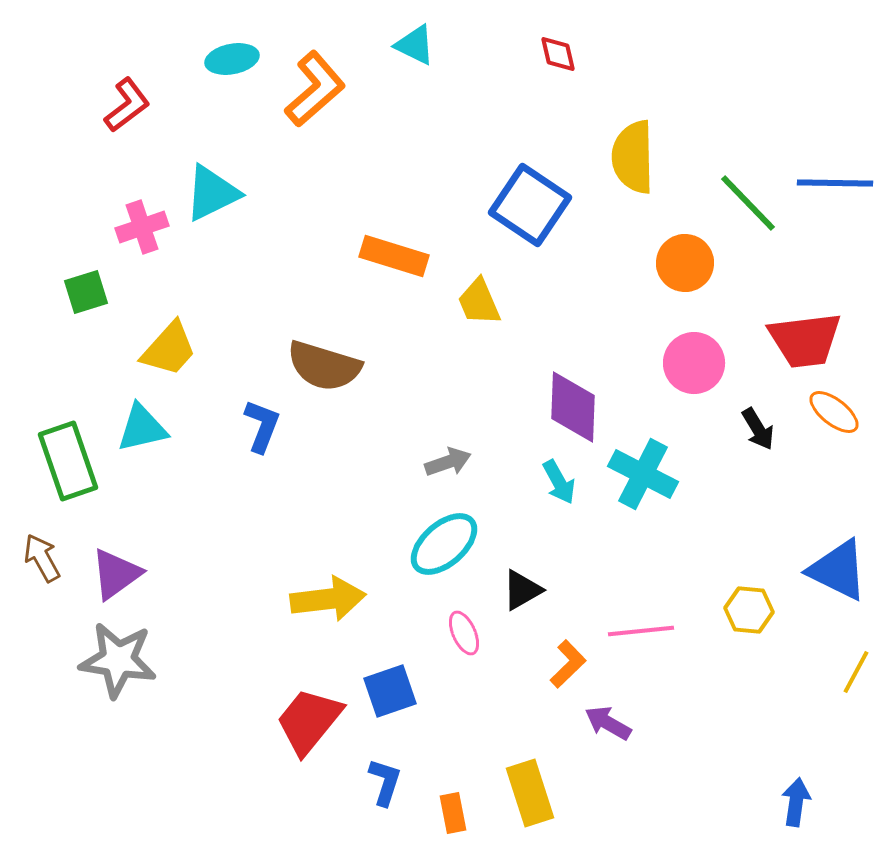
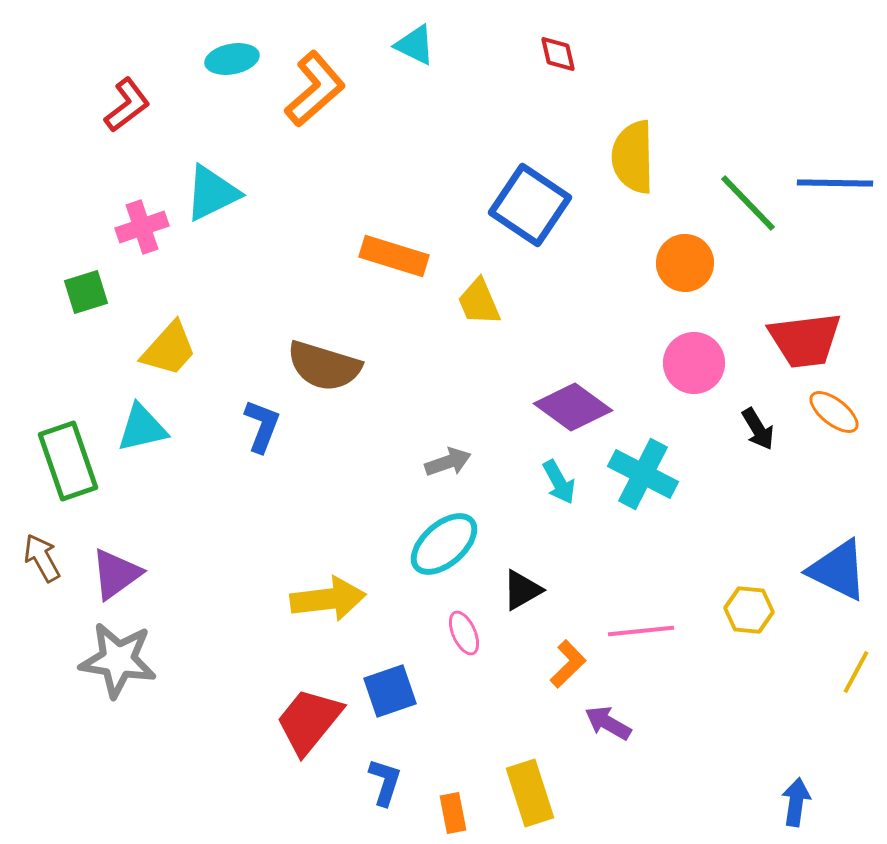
purple diamond at (573, 407): rotated 56 degrees counterclockwise
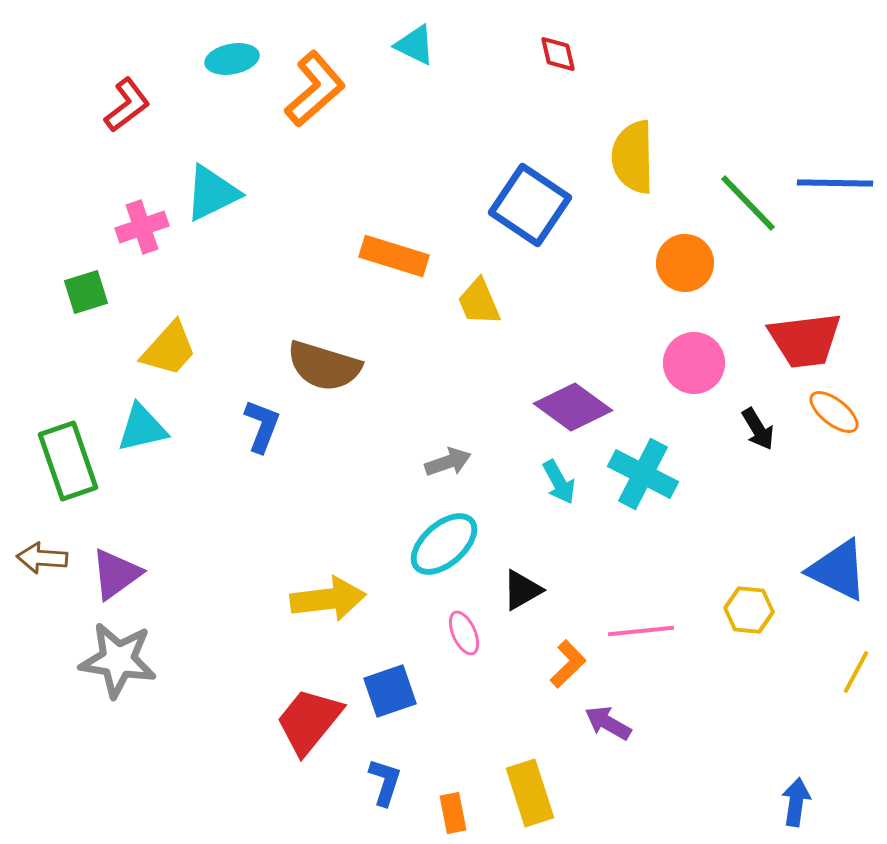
brown arrow at (42, 558): rotated 57 degrees counterclockwise
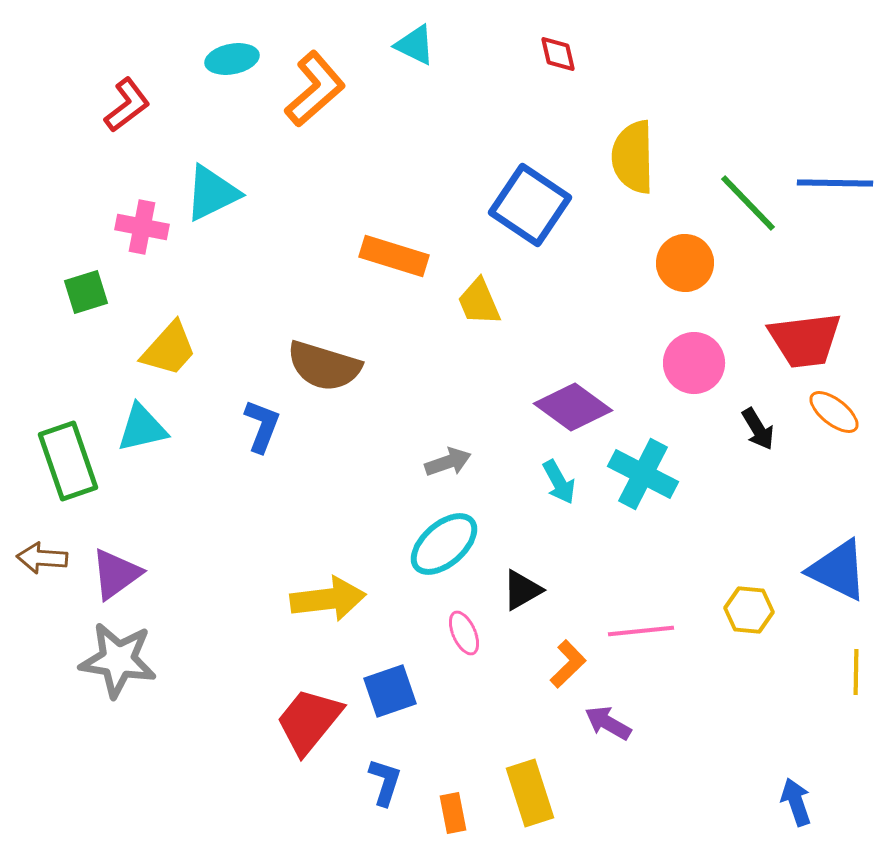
pink cross at (142, 227): rotated 30 degrees clockwise
yellow line at (856, 672): rotated 27 degrees counterclockwise
blue arrow at (796, 802): rotated 27 degrees counterclockwise
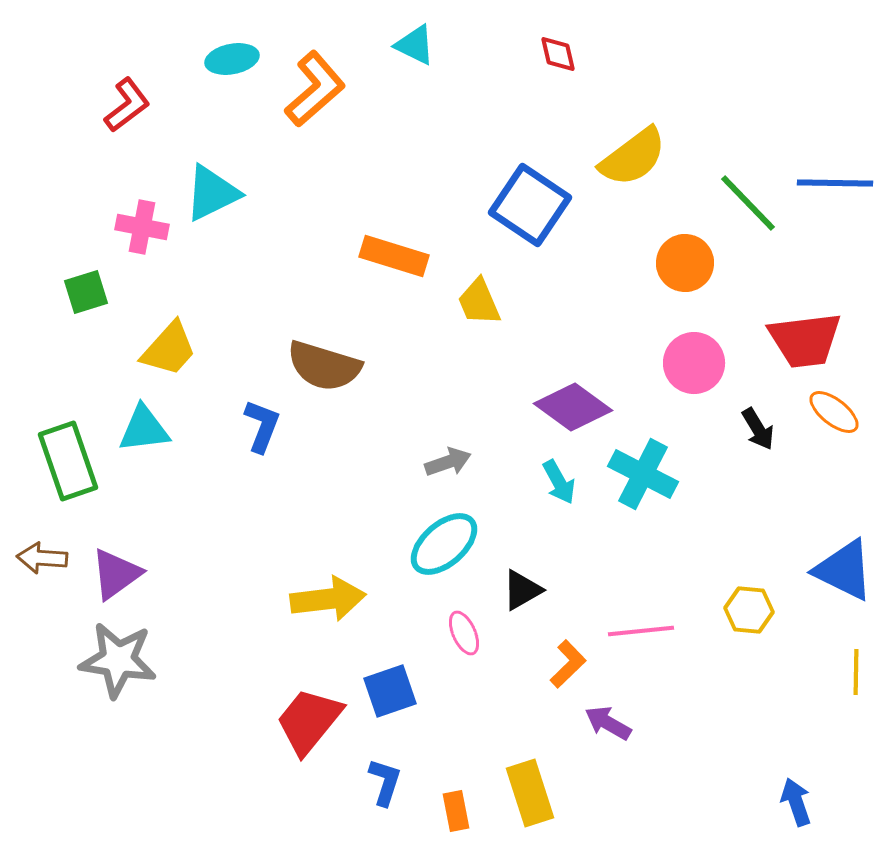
yellow semicircle at (633, 157): rotated 126 degrees counterclockwise
cyan triangle at (142, 428): moved 2 px right, 1 px down; rotated 6 degrees clockwise
blue triangle at (838, 570): moved 6 px right
orange rectangle at (453, 813): moved 3 px right, 2 px up
